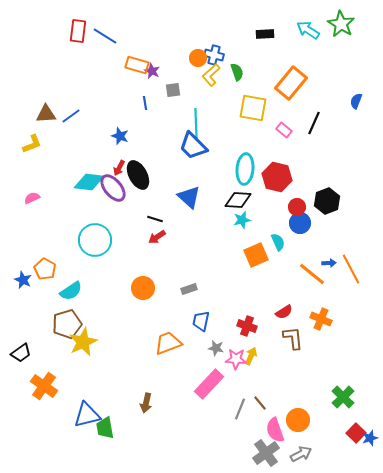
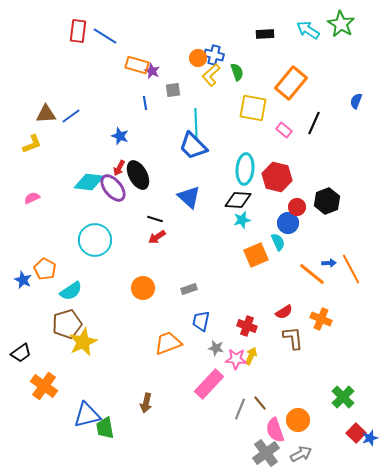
blue circle at (300, 223): moved 12 px left
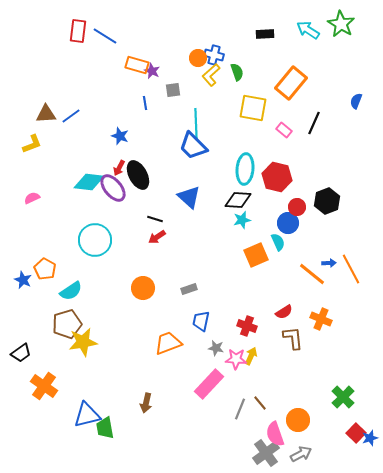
yellow star at (83, 342): rotated 16 degrees clockwise
pink semicircle at (275, 430): moved 4 px down
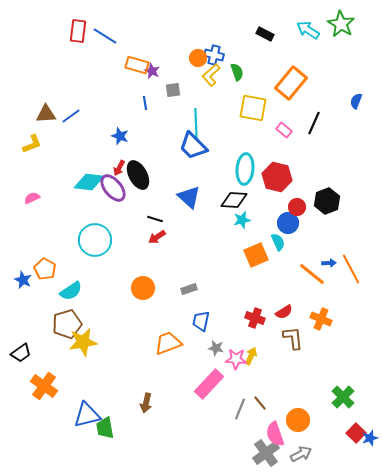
black rectangle at (265, 34): rotated 30 degrees clockwise
black diamond at (238, 200): moved 4 px left
red cross at (247, 326): moved 8 px right, 8 px up
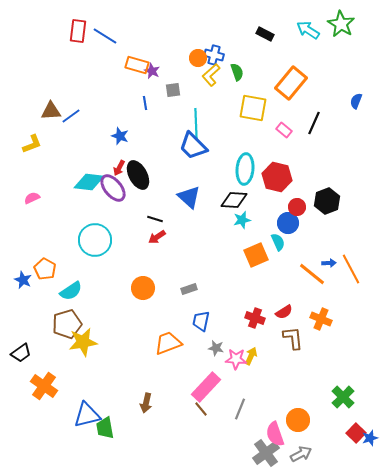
brown triangle at (46, 114): moved 5 px right, 3 px up
pink rectangle at (209, 384): moved 3 px left, 3 px down
brown line at (260, 403): moved 59 px left, 6 px down
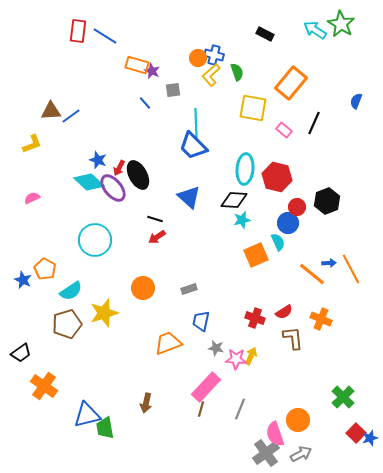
cyan arrow at (308, 30): moved 7 px right
blue line at (145, 103): rotated 32 degrees counterclockwise
blue star at (120, 136): moved 22 px left, 24 px down
cyan diamond at (89, 182): rotated 36 degrees clockwise
yellow star at (83, 342): moved 21 px right, 29 px up; rotated 8 degrees counterclockwise
brown line at (201, 409): rotated 56 degrees clockwise
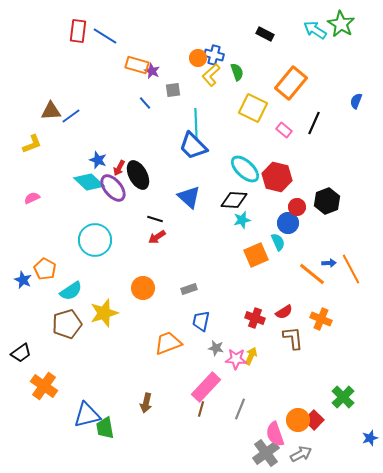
yellow square at (253, 108): rotated 16 degrees clockwise
cyan ellipse at (245, 169): rotated 52 degrees counterclockwise
red square at (356, 433): moved 42 px left, 13 px up
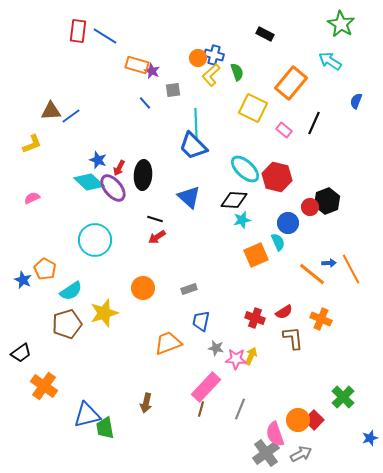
cyan arrow at (315, 30): moved 15 px right, 31 px down
black ellipse at (138, 175): moved 5 px right; rotated 32 degrees clockwise
red circle at (297, 207): moved 13 px right
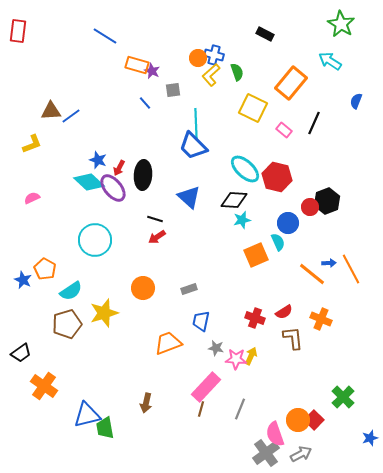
red rectangle at (78, 31): moved 60 px left
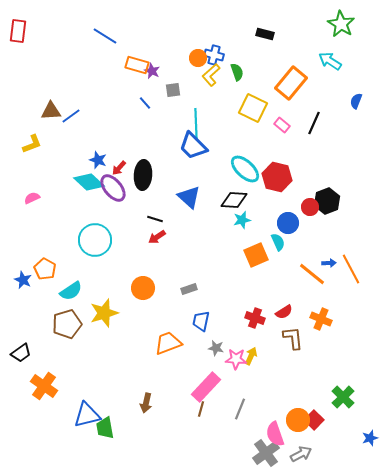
black rectangle at (265, 34): rotated 12 degrees counterclockwise
pink rectangle at (284, 130): moved 2 px left, 5 px up
red arrow at (119, 168): rotated 14 degrees clockwise
